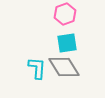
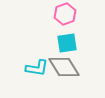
cyan L-shape: rotated 95 degrees clockwise
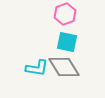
cyan square: moved 1 px up; rotated 20 degrees clockwise
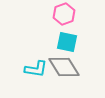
pink hexagon: moved 1 px left
cyan L-shape: moved 1 px left, 1 px down
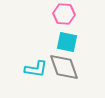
pink hexagon: rotated 25 degrees clockwise
gray diamond: rotated 12 degrees clockwise
